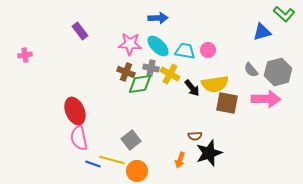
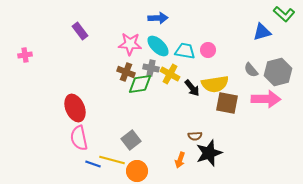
red ellipse: moved 3 px up
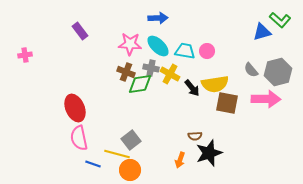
green L-shape: moved 4 px left, 6 px down
pink circle: moved 1 px left, 1 px down
yellow line: moved 5 px right, 6 px up
orange circle: moved 7 px left, 1 px up
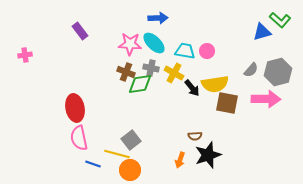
cyan ellipse: moved 4 px left, 3 px up
gray semicircle: rotated 98 degrees counterclockwise
yellow cross: moved 4 px right, 1 px up
red ellipse: rotated 12 degrees clockwise
black star: moved 1 px left, 2 px down
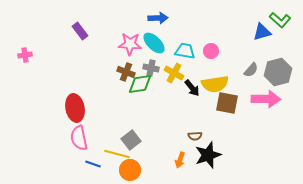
pink circle: moved 4 px right
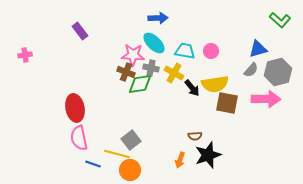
blue triangle: moved 4 px left, 17 px down
pink star: moved 3 px right, 11 px down
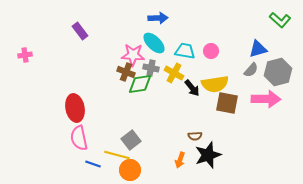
yellow line: moved 1 px down
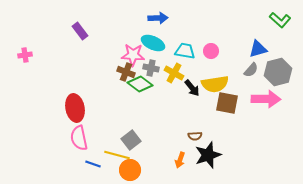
cyan ellipse: moved 1 px left; rotated 20 degrees counterclockwise
green diamond: rotated 45 degrees clockwise
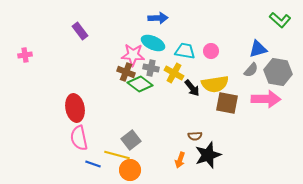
gray hexagon: rotated 24 degrees clockwise
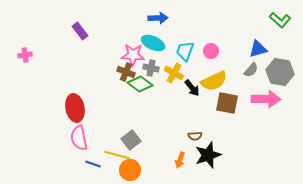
cyan trapezoid: rotated 80 degrees counterclockwise
gray hexagon: moved 2 px right
yellow semicircle: moved 1 px left, 3 px up; rotated 16 degrees counterclockwise
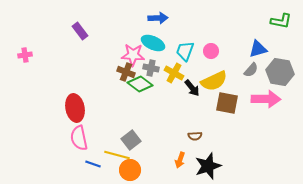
green L-shape: moved 1 px right, 1 px down; rotated 30 degrees counterclockwise
black star: moved 11 px down
